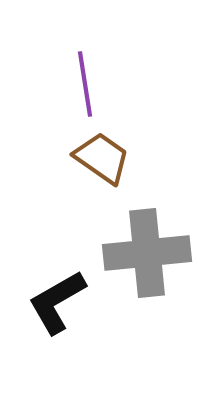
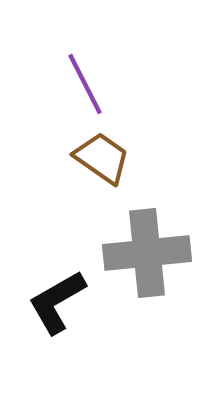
purple line: rotated 18 degrees counterclockwise
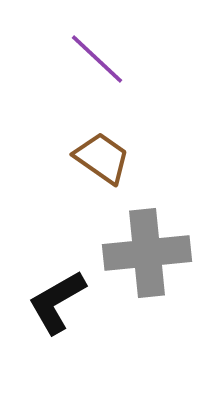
purple line: moved 12 px right, 25 px up; rotated 20 degrees counterclockwise
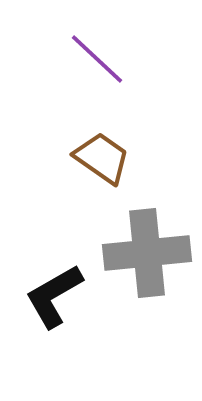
black L-shape: moved 3 px left, 6 px up
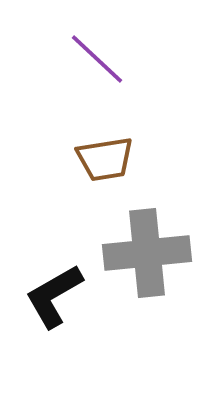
brown trapezoid: moved 3 px right, 1 px down; rotated 136 degrees clockwise
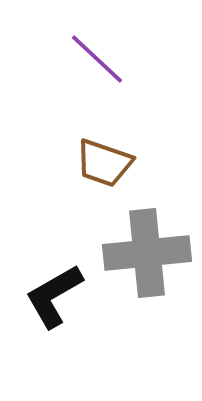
brown trapezoid: moved 1 px left, 4 px down; rotated 28 degrees clockwise
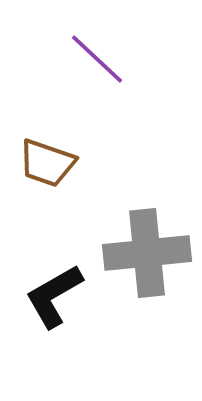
brown trapezoid: moved 57 px left
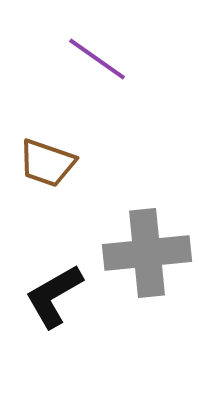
purple line: rotated 8 degrees counterclockwise
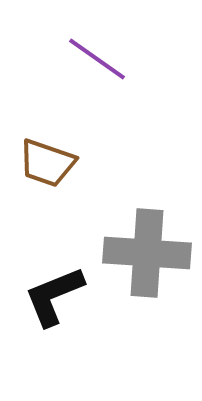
gray cross: rotated 10 degrees clockwise
black L-shape: rotated 8 degrees clockwise
